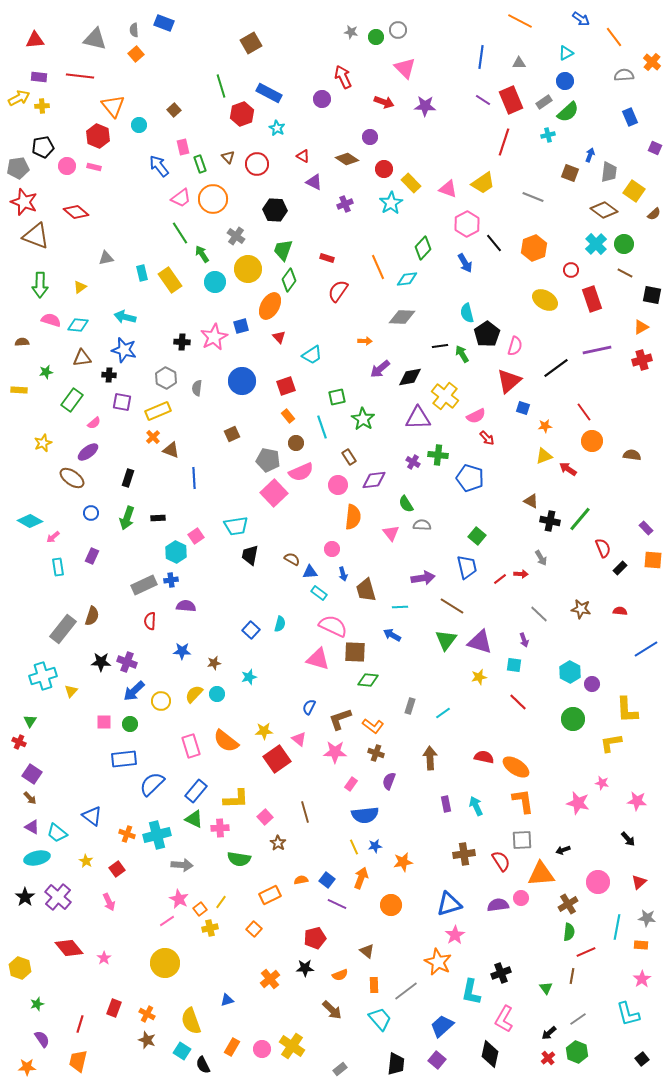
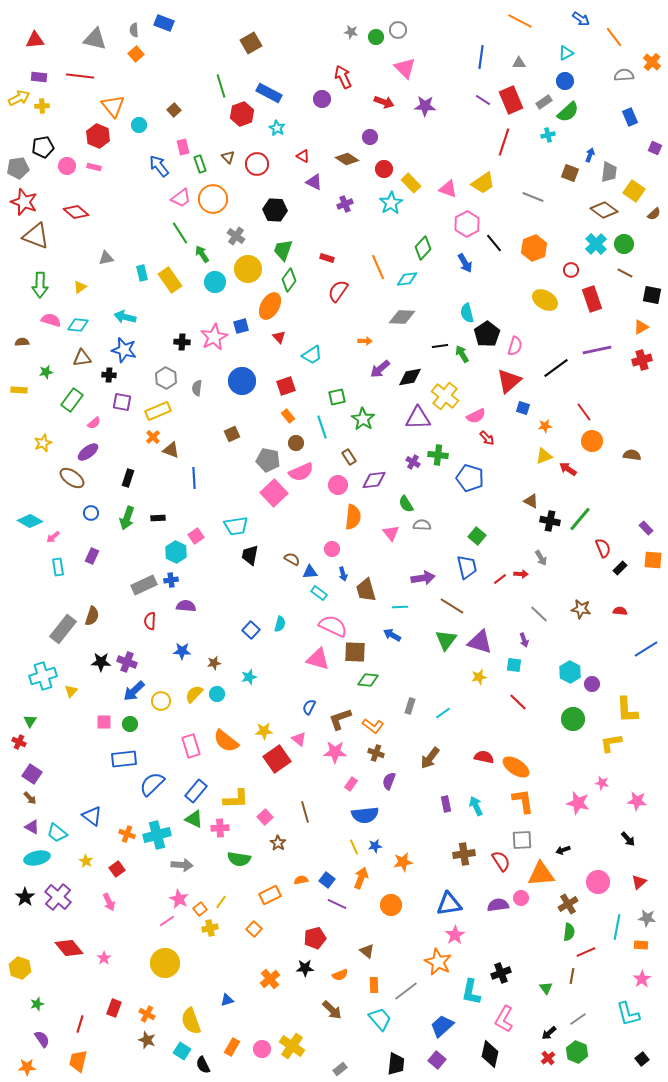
brown arrow at (430, 758): rotated 140 degrees counterclockwise
blue triangle at (449, 904): rotated 8 degrees clockwise
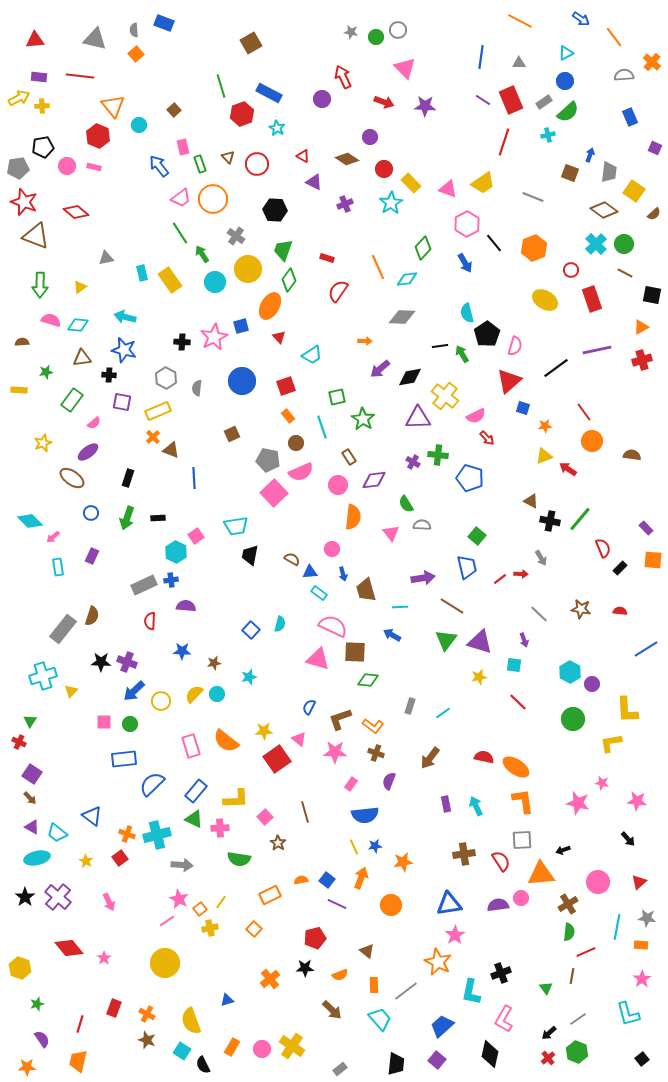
cyan diamond at (30, 521): rotated 15 degrees clockwise
red square at (117, 869): moved 3 px right, 11 px up
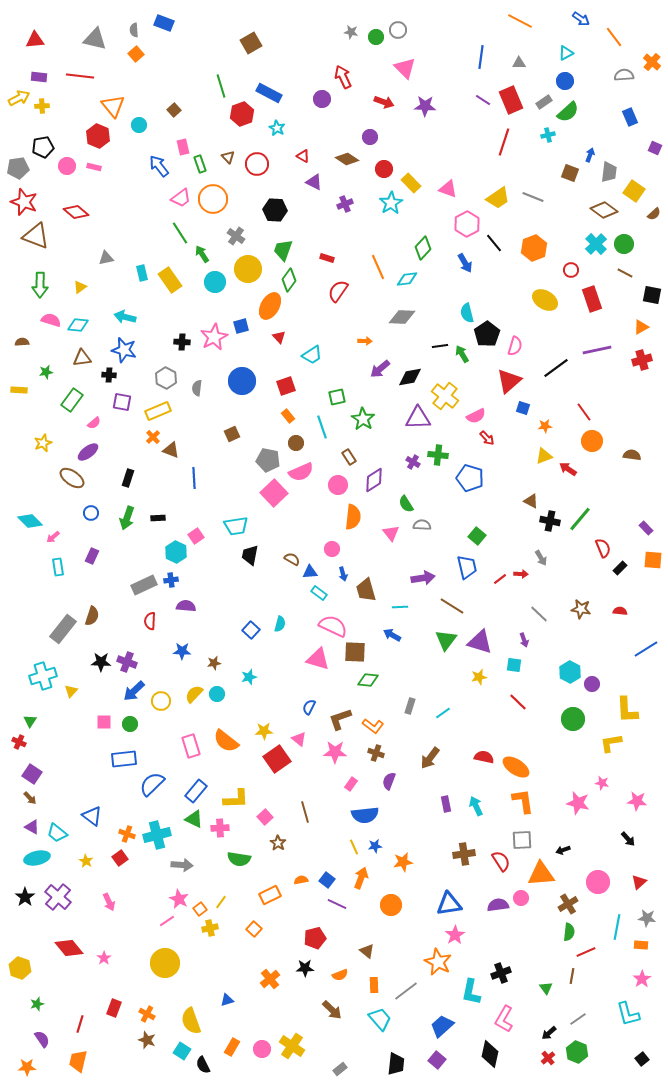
yellow trapezoid at (483, 183): moved 15 px right, 15 px down
purple diamond at (374, 480): rotated 25 degrees counterclockwise
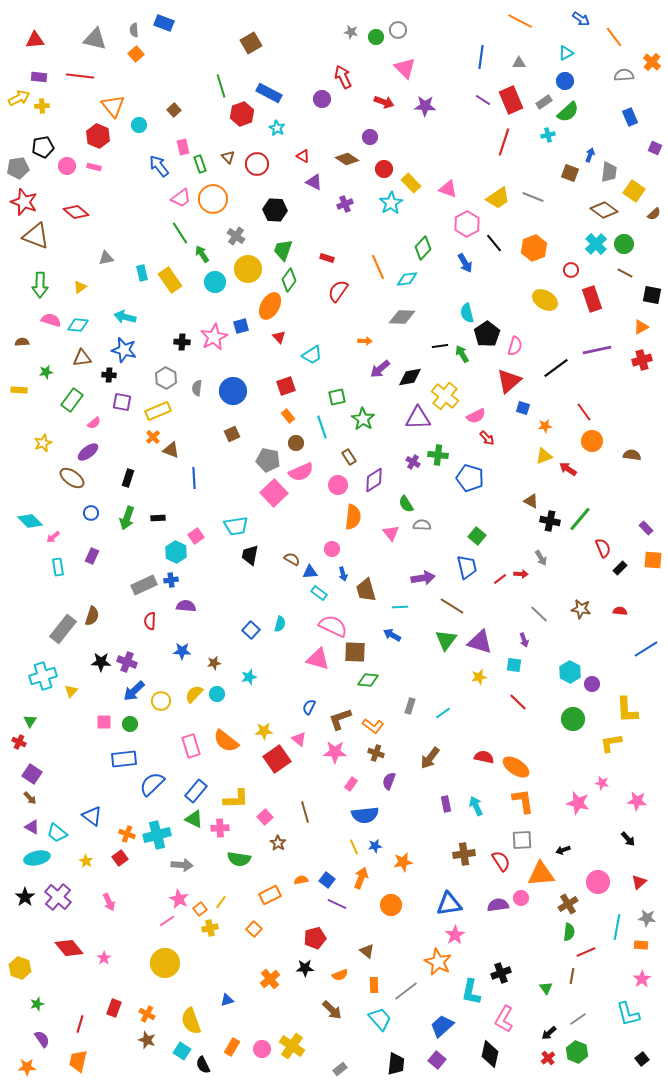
blue circle at (242, 381): moved 9 px left, 10 px down
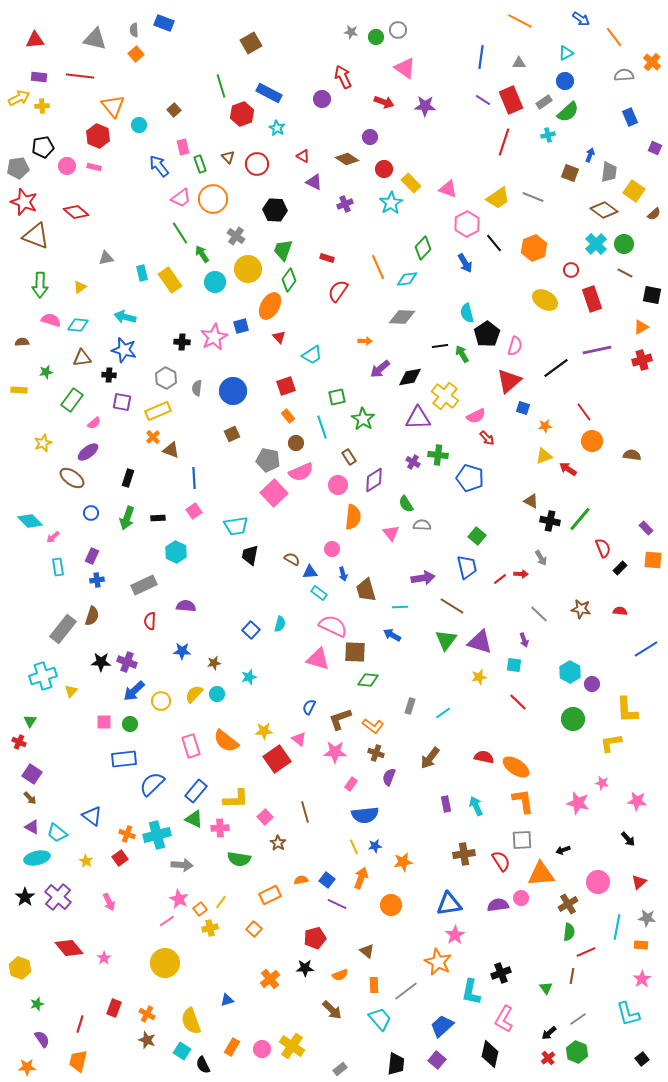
pink triangle at (405, 68): rotated 10 degrees counterclockwise
pink square at (196, 536): moved 2 px left, 25 px up
blue cross at (171, 580): moved 74 px left
purple semicircle at (389, 781): moved 4 px up
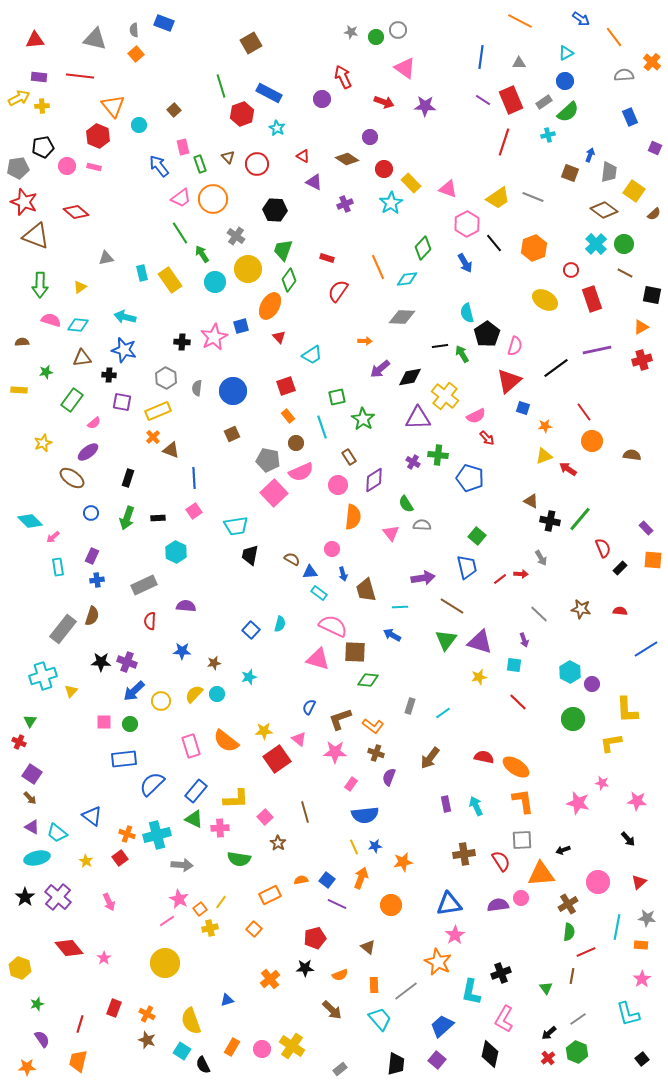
brown triangle at (367, 951): moved 1 px right, 4 px up
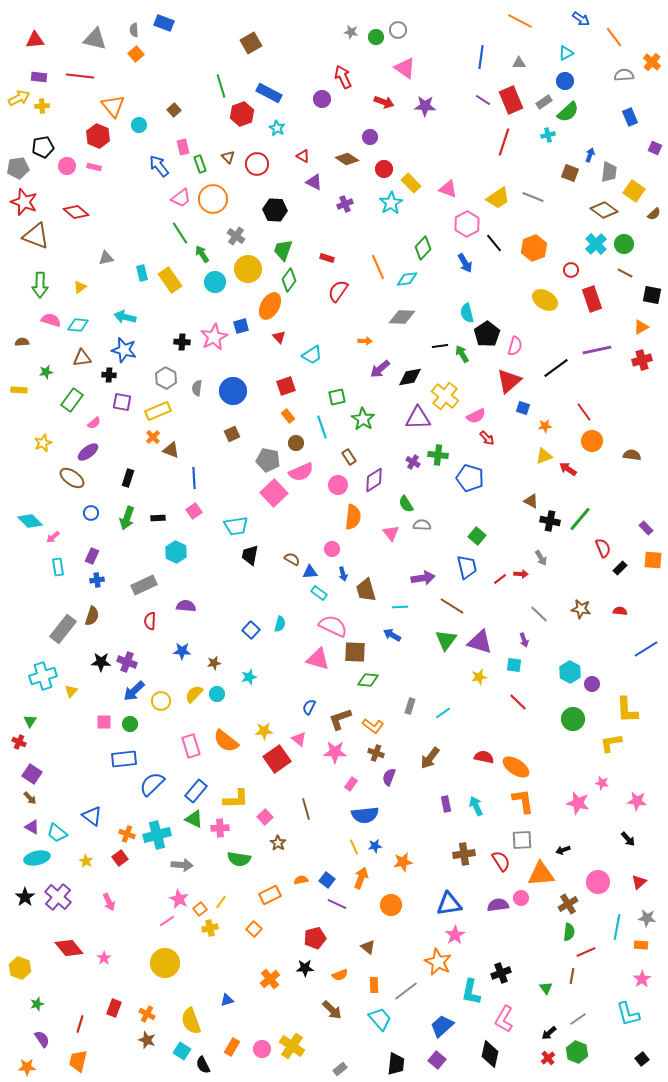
brown line at (305, 812): moved 1 px right, 3 px up
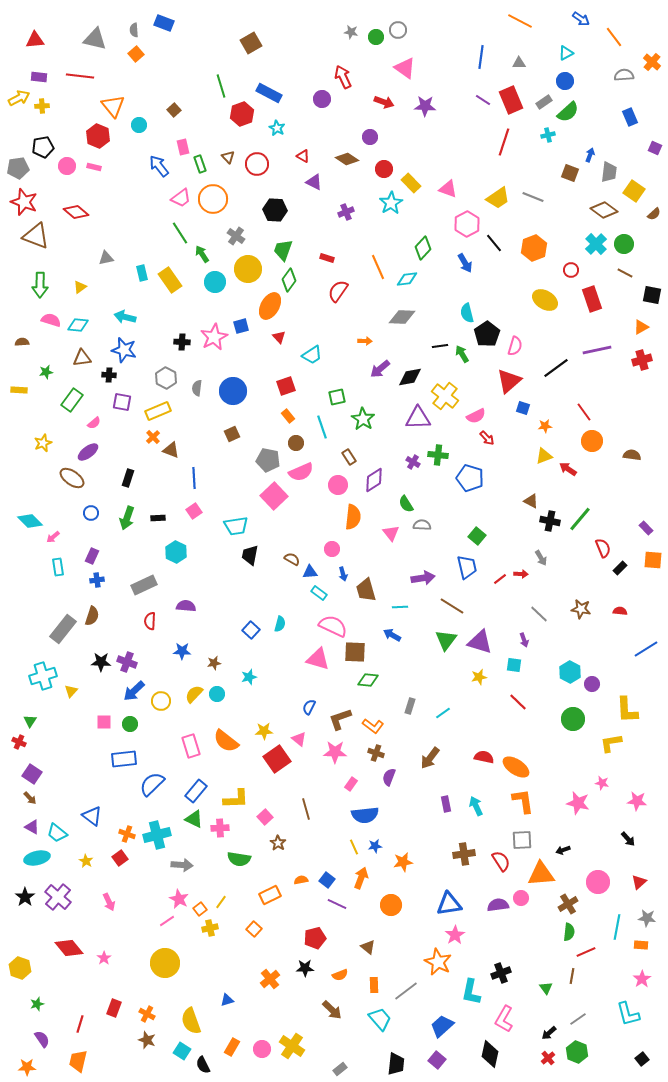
purple cross at (345, 204): moved 1 px right, 8 px down
pink square at (274, 493): moved 3 px down
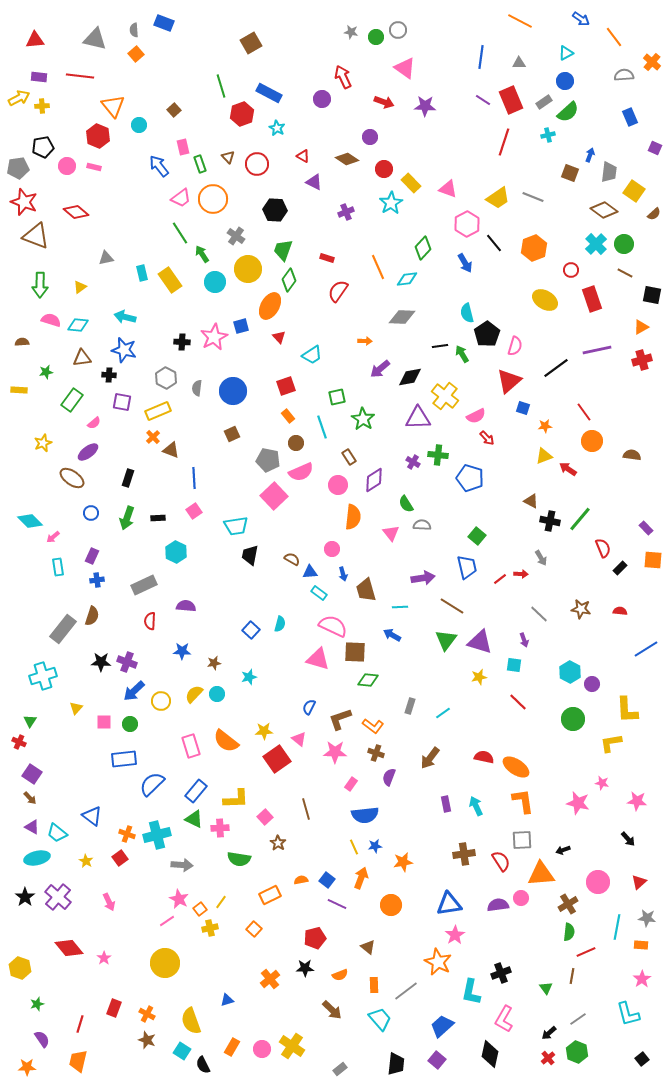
yellow triangle at (71, 691): moved 5 px right, 17 px down
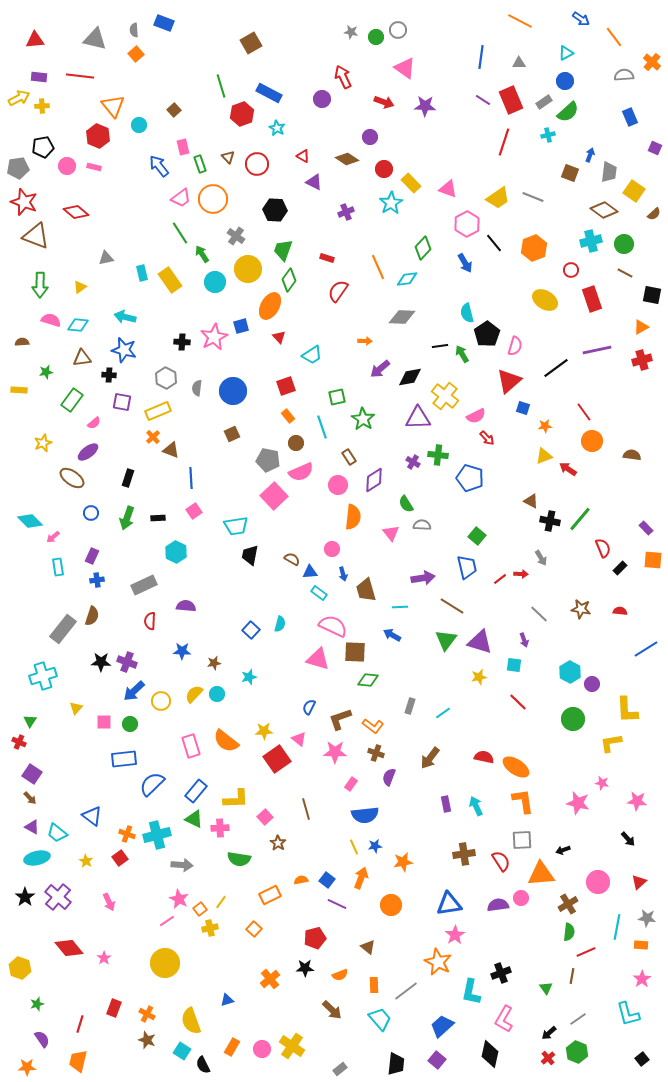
cyan cross at (596, 244): moved 5 px left, 3 px up; rotated 30 degrees clockwise
blue line at (194, 478): moved 3 px left
